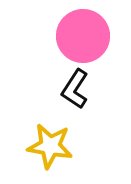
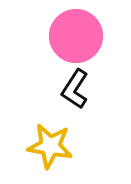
pink circle: moved 7 px left
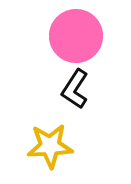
yellow star: rotated 12 degrees counterclockwise
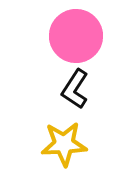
yellow star: moved 14 px right, 2 px up
